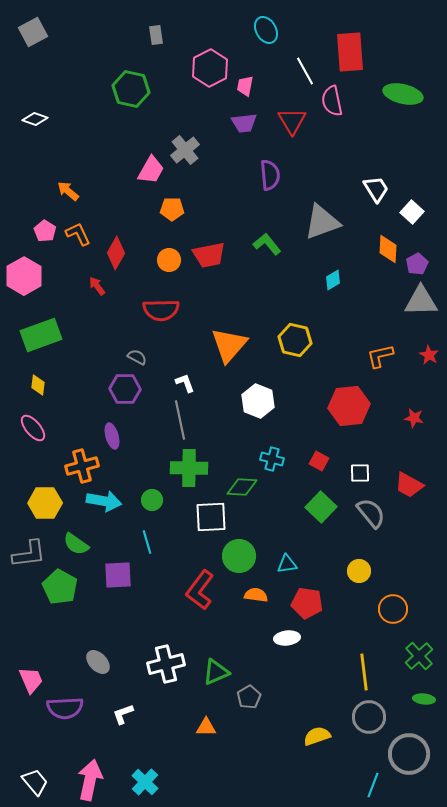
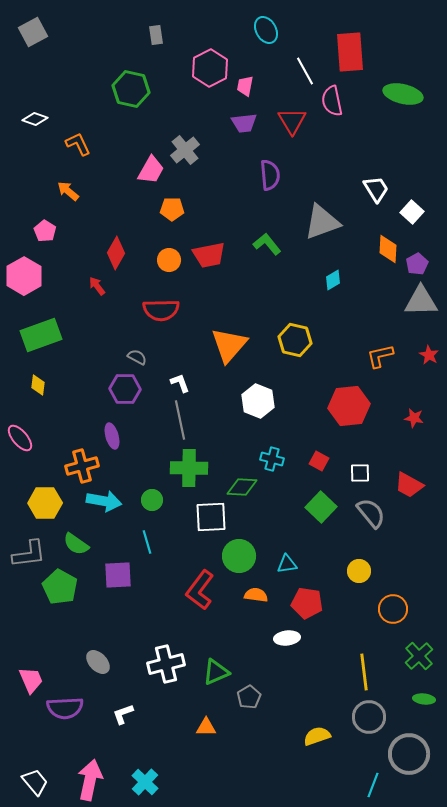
orange L-shape at (78, 234): moved 90 px up
white L-shape at (185, 383): moved 5 px left
pink ellipse at (33, 428): moved 13 px left, 10 px down
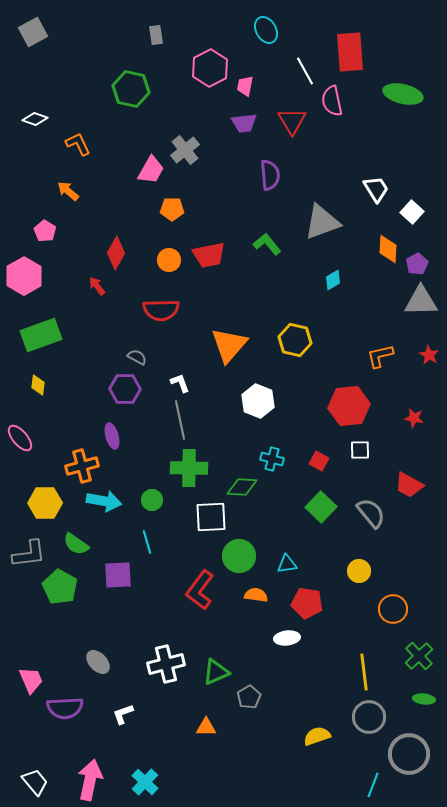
white square at (360, 473): moved 23 px up
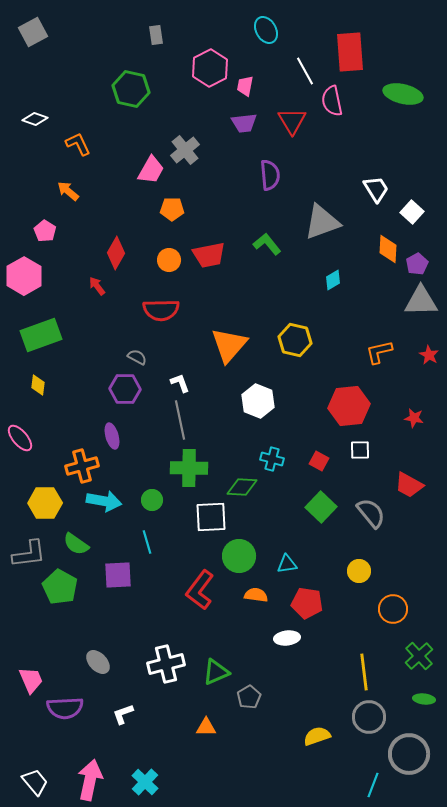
orange L-shape at (380, 356): moved 1 px left, 4 px up
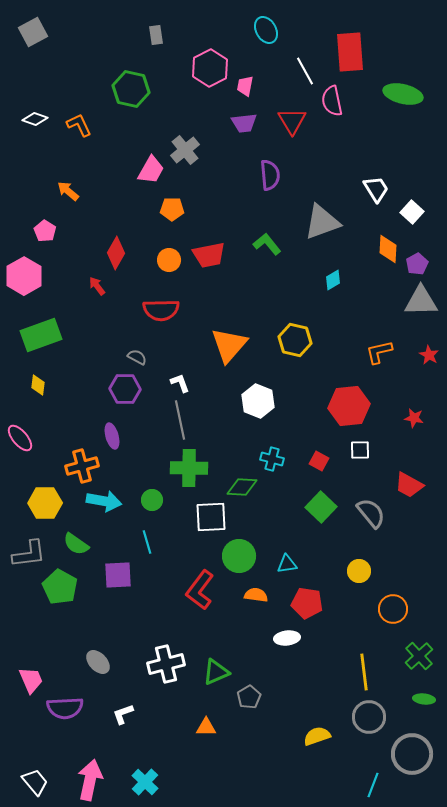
orange L-shape at (78, 144): moved 1 px right, 19 px up
gray circle at (409, 754): moved 3 px right
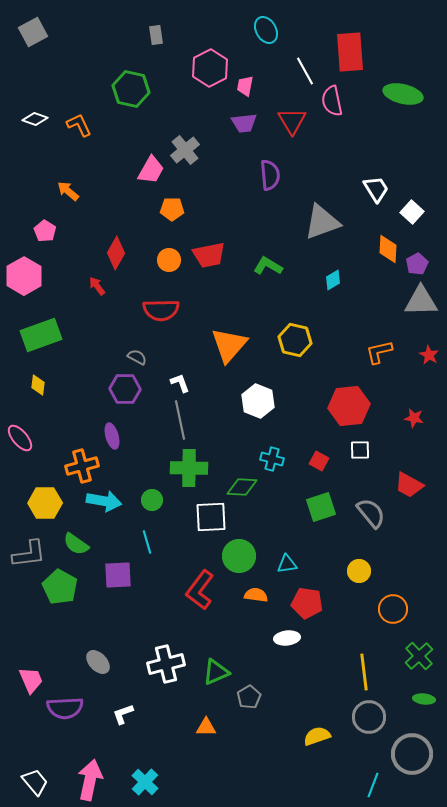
green L-shape at (267, 244): moved 1 px right, 22 px down; rotated 20 degrees counterclockwise
green square at (321, 507): rotated 28 degrees clockwise
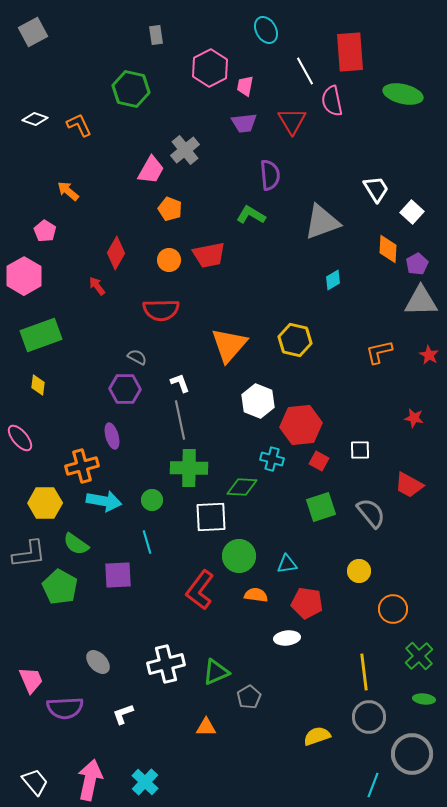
orange pentagon at (172, 209): moved 2 px left; rotated 20 degrees clockwise
green L-shape at (268, 266): moved 17 px left, 51 px up
red hexagon at (349, 406): moved 48 px left, 19 px down
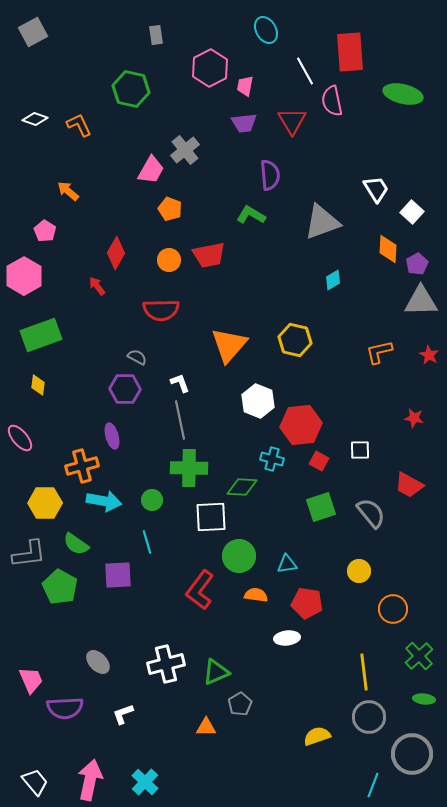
gray pentagon at (249, 697): moved 9 px left, 7 px down
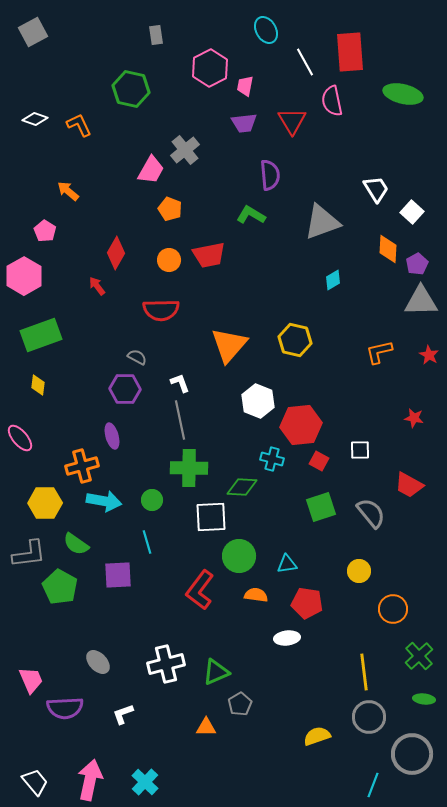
white line at (305, 71): moved 9 px up
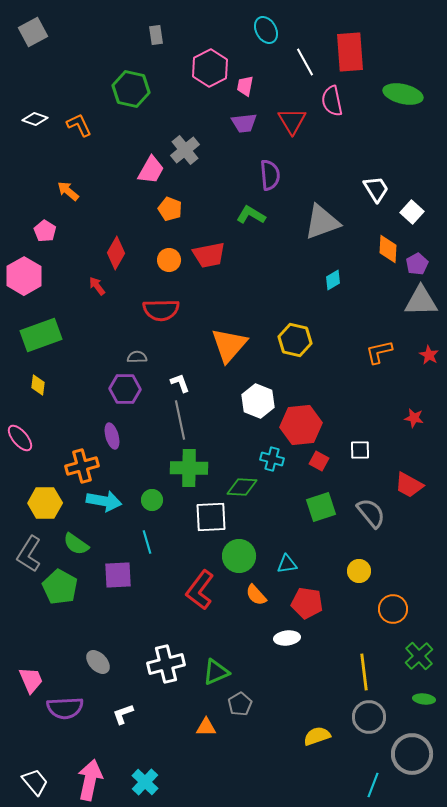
gray semicircle at (137, 357): rotated 30 degrees counterclockwise
gray L-shape at (29, 554): rotated 129 degrees clockwise
orange semicircle at (256, 595): rotated 140 degrees counterclockwise
